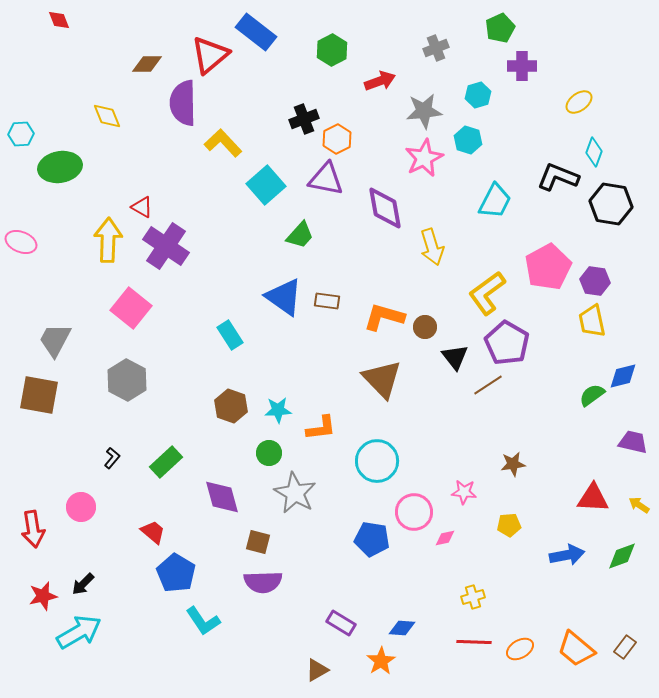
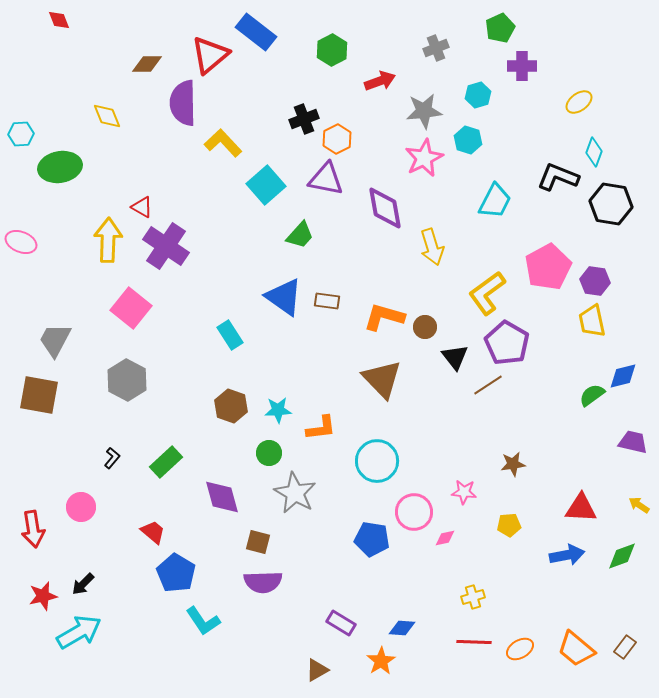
red triangle at (593, 498): moved 12 px left, 10 px down
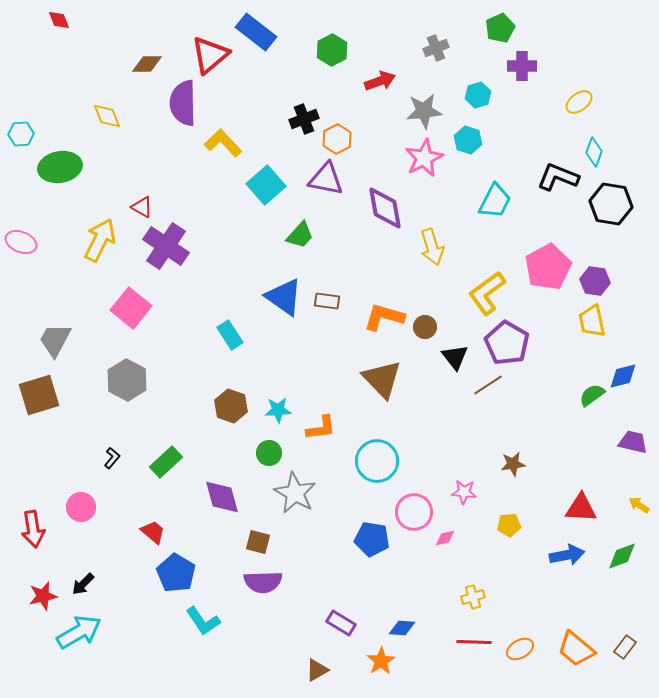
yellow arrow at (108, 240): moved 8 px left; rotated 24 degrees clockwise
brown square at (39, 395): rotated 27 degrees counterclockwise
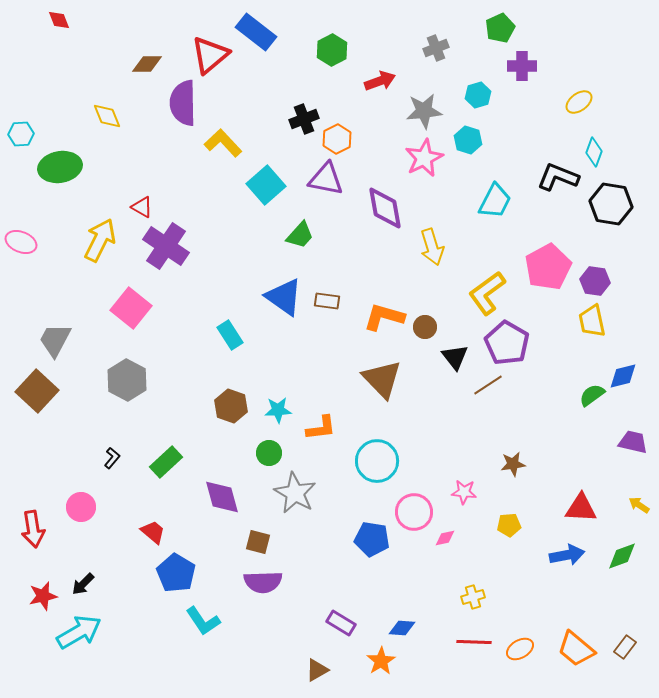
brown square at (39, 395): moved 2 px left, 4 px up; rotated 30 degrees counterclockwise
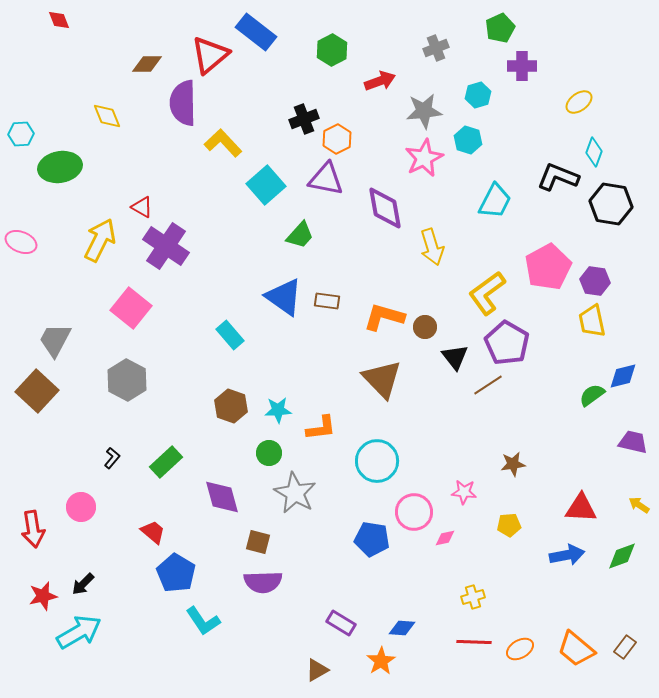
cyan rectangle at (230, 335): rotated 8 degrees counterclockwise
